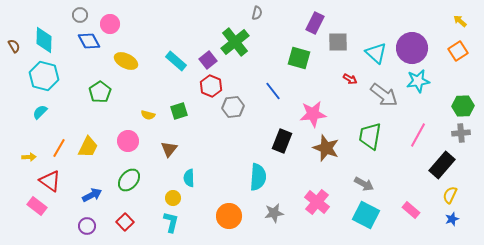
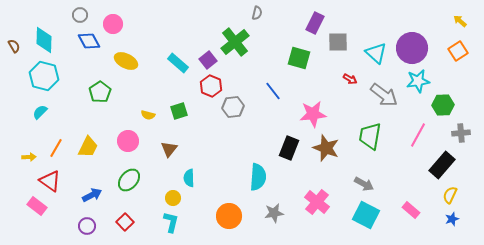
pink circle at (110, 24): moved 3 px right
cyan rectangle at (176, 61): moved 2 px right, 2 px down
green hexagon at (463, 106): moved 20 px left, 1 px up
black rectangle at (282, 141): moved 7 px right, 7 px down
orange line at (59, 148): moved 3 px left
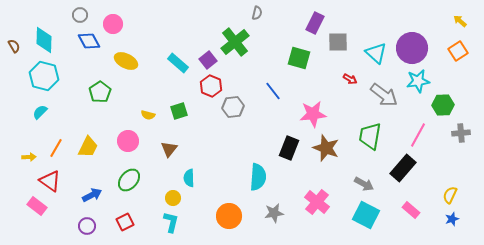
black rectangle at (442, 165): moved 39 px left, 3 px down
red square at (125, 222): rotated 18 degrees clockwise
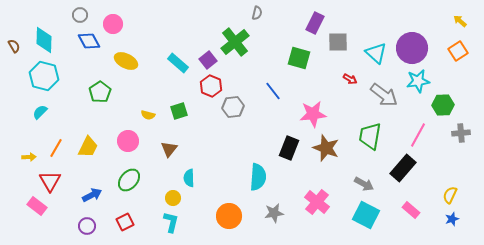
red triangle at (50, 181): rotated 25 degrees clockwise
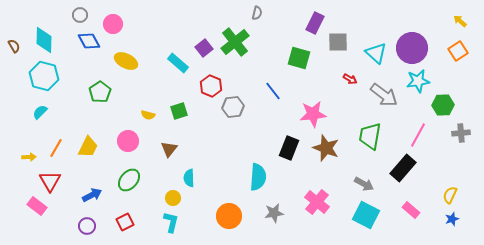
purple square at (208, 60): moved 4 px left, 12 px up
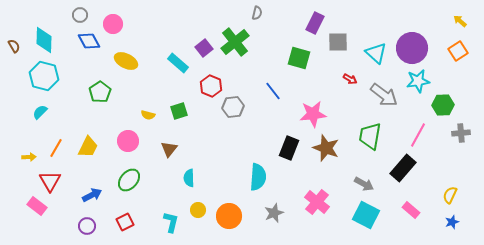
yellow circle at (173, 198): moved 25 px right, 12 px down
gray star at (274, 213): rotated 12 degrees counterclockwise
blue star at (452, 219): moved 3 px down
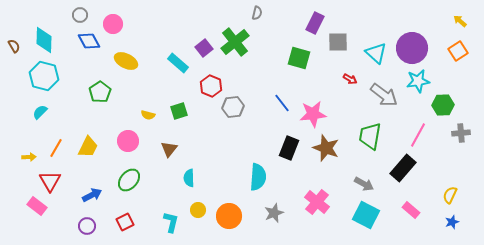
blue line at (273, 91): moved 9 px right, 12 px down
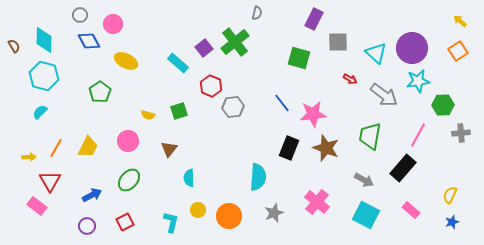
purple rectangle at (315, 23): moved 1 px left, 4 px up
gray arrow at (364, 184): moved 4 px up
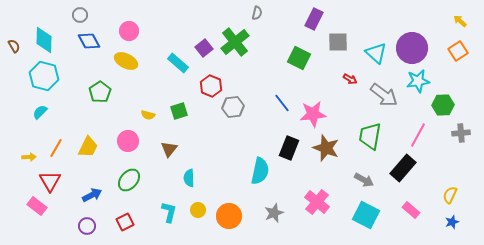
pink circle at (113, 24): moved 16 px right, 7 px down
green square at (299, 58): rotated 10 degrees clockwise
cyan semicircle at (258, 177): moved 2 px right, 6 px up; rotated 8 degrees clockwise
cyan L-shape at (171, 222): moved 2 px left, 10 px up
